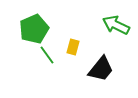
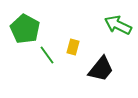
green arrow: moved 2 px right
green pentagon: moved 9 px left; rotated 20 degrees counterclockwise
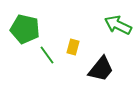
green pentagon: rotated 16 degrees counterclockwise
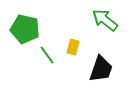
green arrow: moved 13 px left, 5 px up; rotated 12 degrees clockwise
black trapezoid: rotated 20 degrees counterclockwise
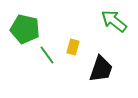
green arrow: moved 9 px right, 1 px down
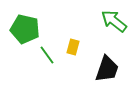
black trapezoid: moved 6 px right
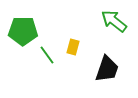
green pentagon: moved 2 px left, 2 px down; rotated 12 degrees counterclockwise
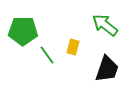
green arrow: moved 9 px left, 4 px down
